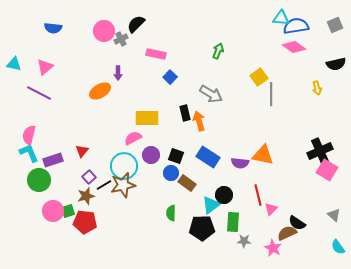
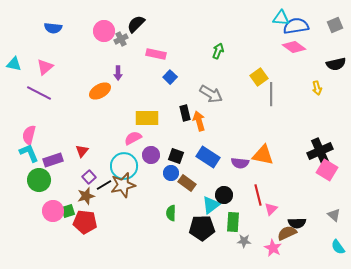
black semicircle at (297, 223): rotated 36 degrees counterclockwise
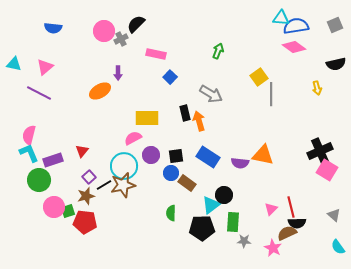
black square at (176, 156): rotated 28 degrees counterclockwise
red line at (258, 195): moved 33 px right, 12 px down
pink circle at (53, 211): moved 1 px right, 4 px up
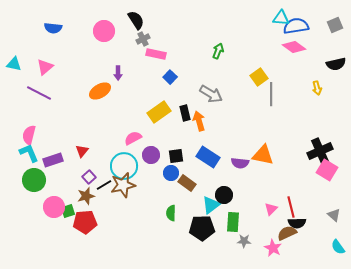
black semicircle at (136, 24): moved 4 px up; rotated 102 degrees clockwise
gray cross at (121, 39): moved 22 px right
yellow rectangle at (147, 118): moved 12 px right, 6 px up; rotated 35 degrees counterclockwise
green circle at (39, 180): moved 5 px left
red pentagon at (85, 222): rotated 10 degrees counterclockwise
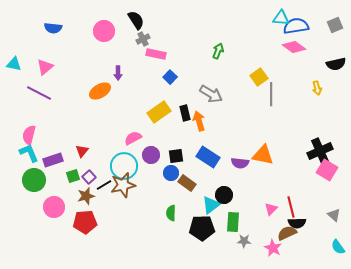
green square at (68, 211): moved 5 px right, 35 px up
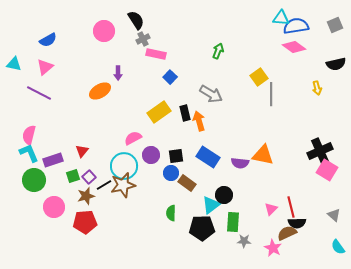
blue semicircle at (53, 28): moved 5 px left, 12 px down; rotated 36 degrees counterclockwise
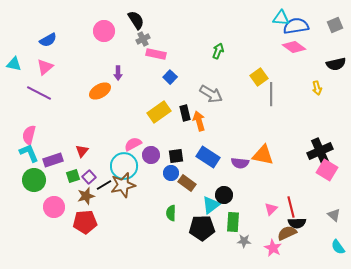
pink semicircle at (133, 138): moved 6 px down
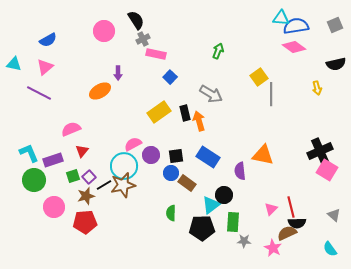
pink semicircle at (29, 135): moved 42 px right, 6 px up; rotated 54 degrees clockwise
purple semicircle at (240, 163): moved 8 px down; rotated 78 degrees clockwise
cyan semicircle at (338, 247): moved 8 px left, 2 px down
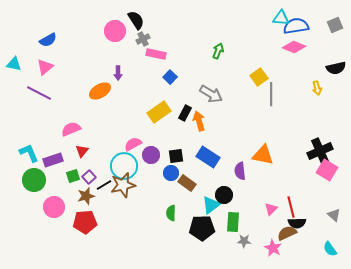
pink circle at (104, 31): moved 11 px right
pink diamond at (294, 47): rotated 15 degrees counterclockwise
black semicircle at (336, 64): moved 4 px down
black rectangle at (185, 113): rotated 42 degrees clockwise
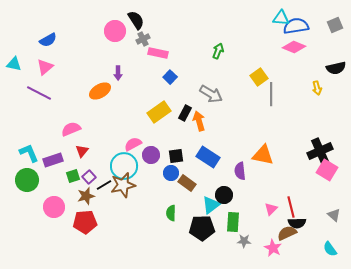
pink rectangle at (156, 54): moved 2 px right, 1 px up
green circle at (34, 180): moved 7 px left
